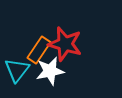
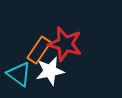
cyan triangle: moved 2 px right, 4 px down; rotated 32 degrees counterclockwise
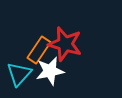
cyan triangle: rotated 36 degrees clockwise
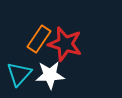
orange rectangle: moved 11 px up
white star: moved 4 px down; rotated 8 degrees clockwise
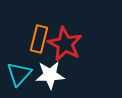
orange rectangle: rotated 20 degrees counterclockwise
red star: rotated 12 degrees clockwise
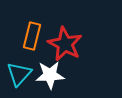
orange rectangle: moved 7 px left, 3 px up
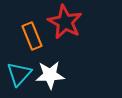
orange rectangle: rotated 36 degrees counterclockwise
red star: moved 22 px up
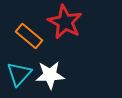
orange rectangle: moved 3 px left; rotated 28 degrees counterclockwise
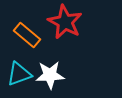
orange rectangle: moved 2 px left, 1 px up
cyan triangle: rotated 28 degrees clockwise
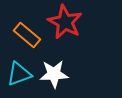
white star: moved 4 px right, 1 px up
